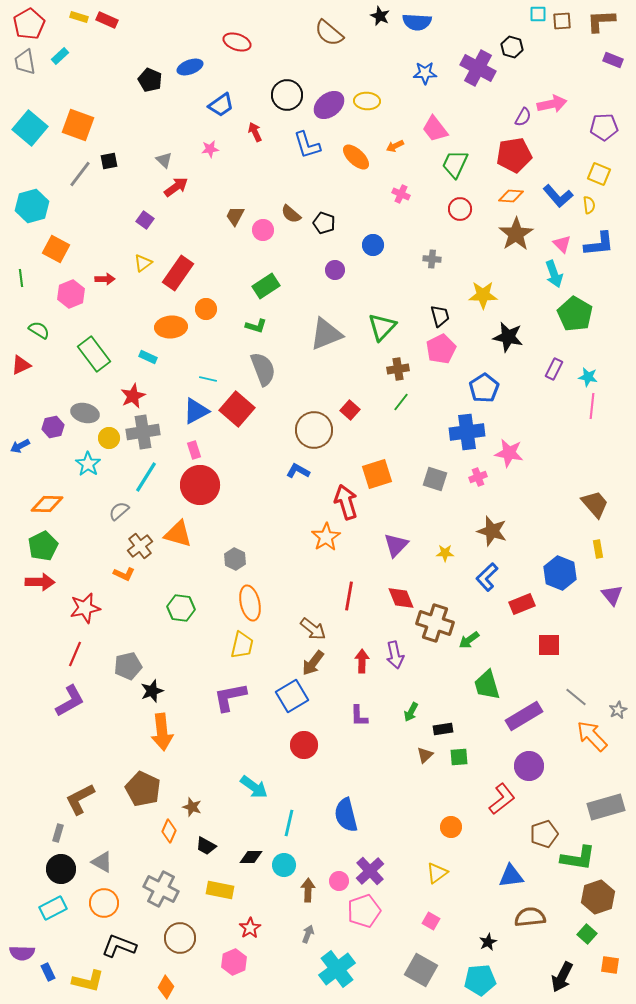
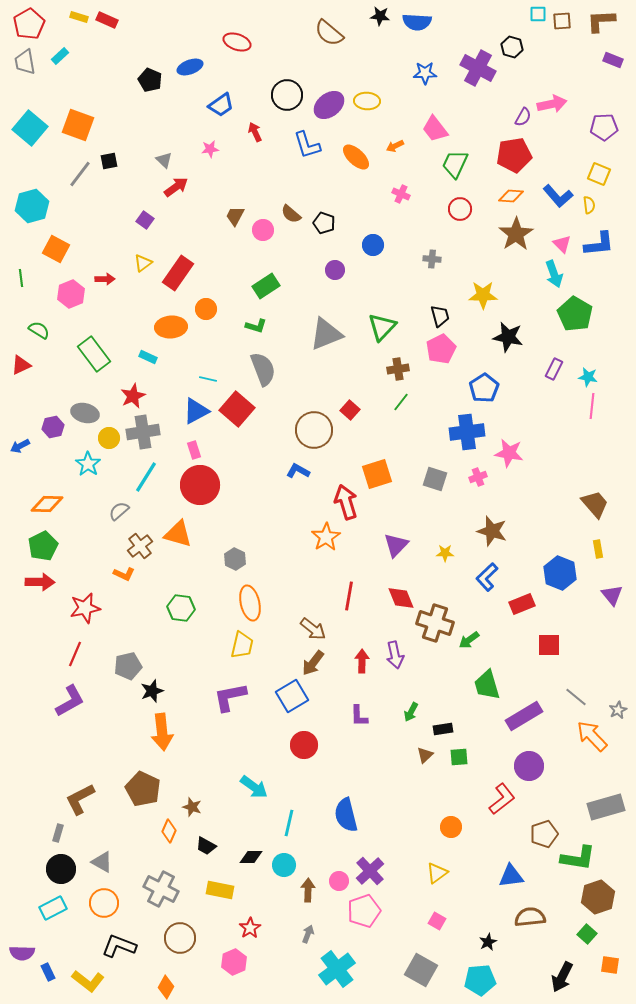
black star at (380, 16): rotated 18 degrees counterclockwise
pink square at (431, 921): moved 6 px right
yellow L-shape at (88, 981): rotated 24 degrees clockwise
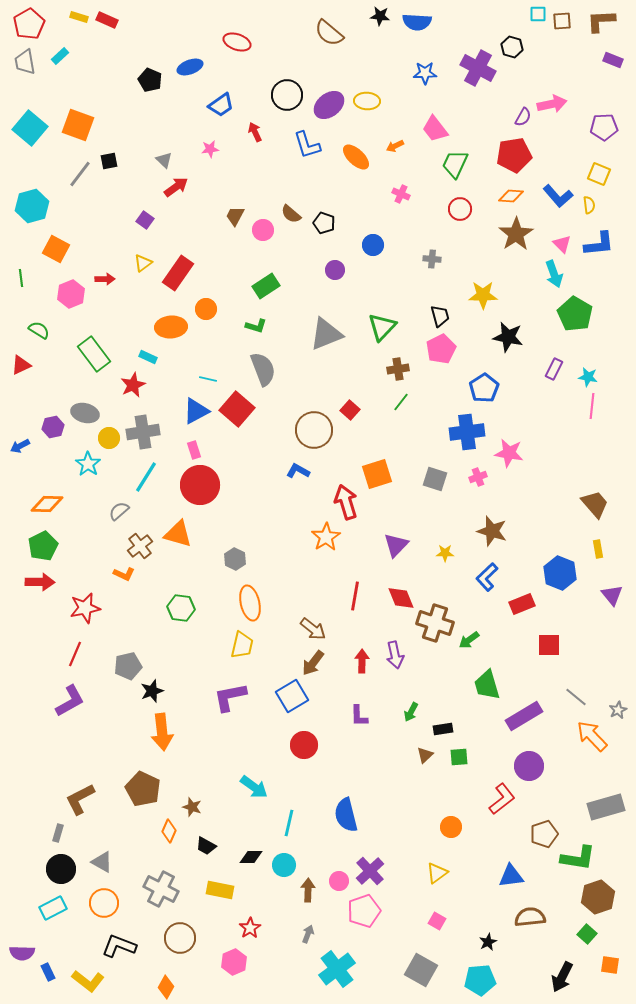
red star at (133, 396): moved 11 px up
red line at (349, 596): moved 6 px right
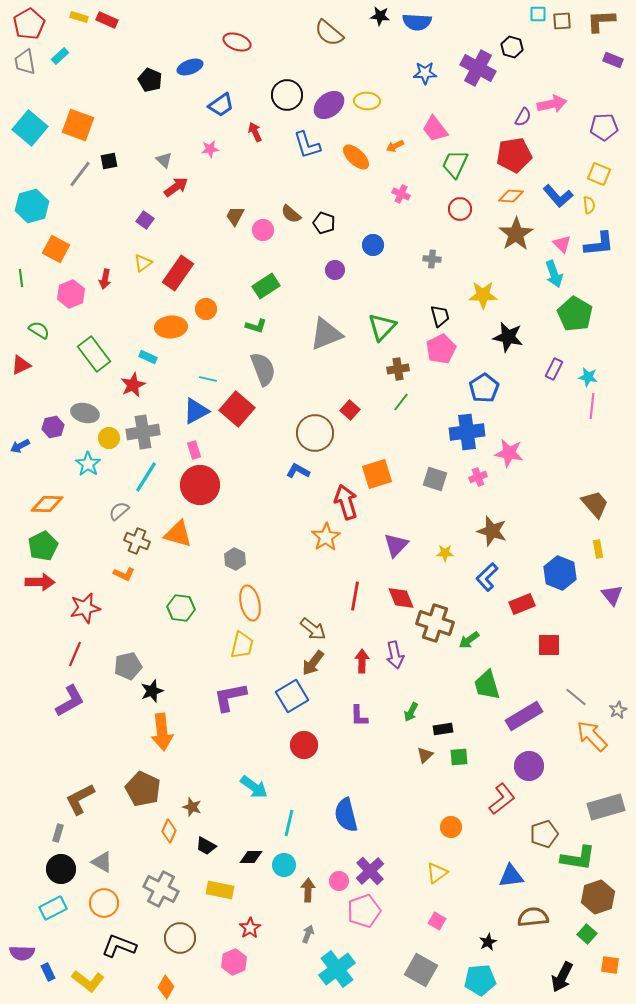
red arrow at (105, 279): rotated 102 degrees clockwise
brown circle at (314, 430): moved 1 px right, 3 px down
brown cross at (140, 546): moved 3 px left, 5 px up; rotated 30 degrees counterclockwise
brown semicircle at (530, 917): moved 3 px right
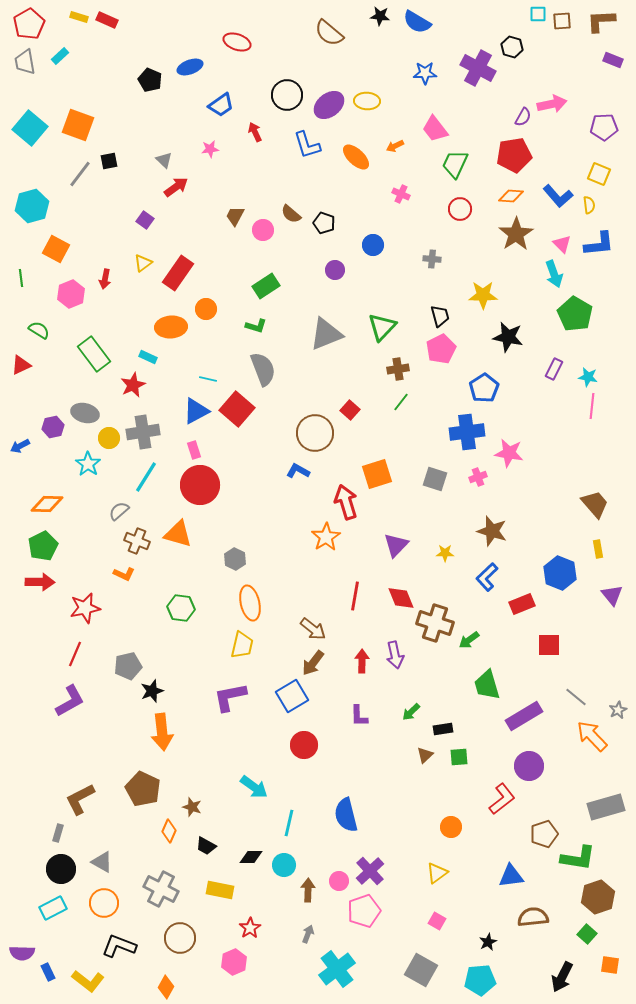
blue semicircle at (417, 22): rotated 28 degrees clockwise
green arrow at (411, 712): rotated 18 degrees clockwise
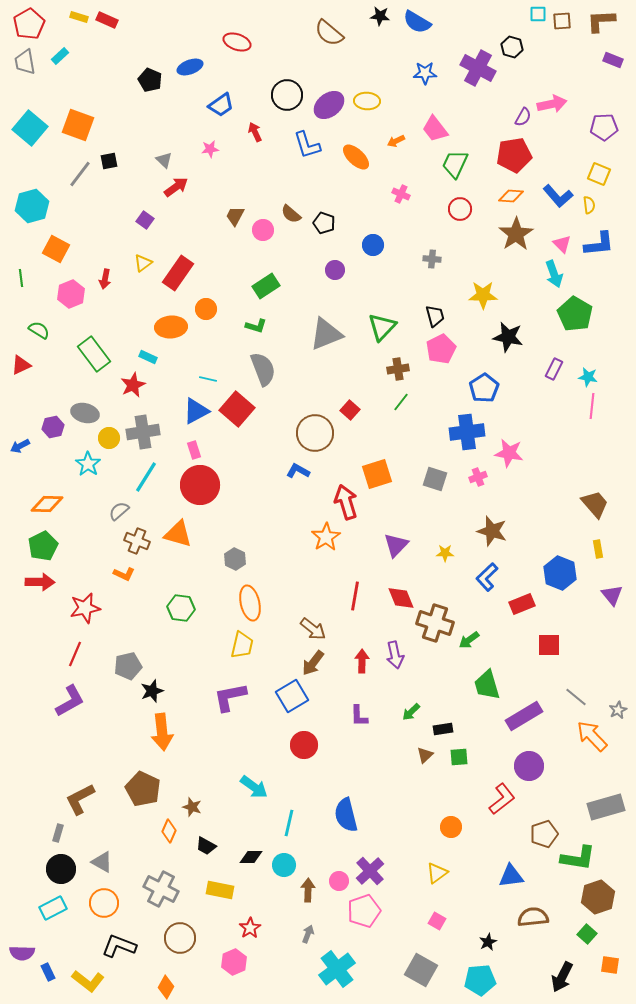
orange arrow at (395, 146): moved 1 px right, 5 px up
black trapezoid at (440, 316): moved 5 px left
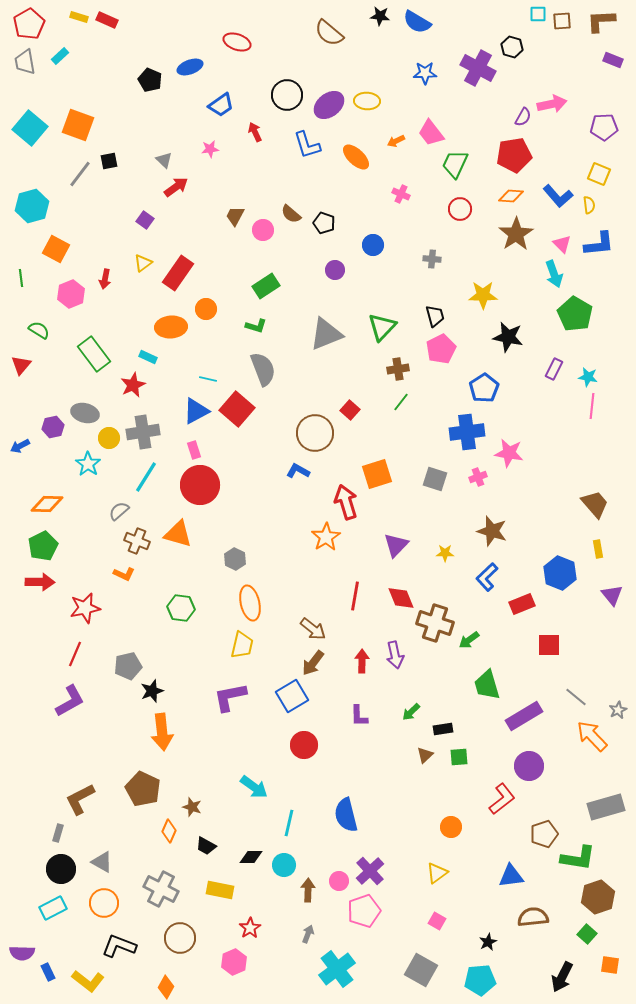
pink trapezoid at (435, 129): moved 4 px left, 4 px down
red triangle at (21, 365): rotated 25 degrees counterclockwise
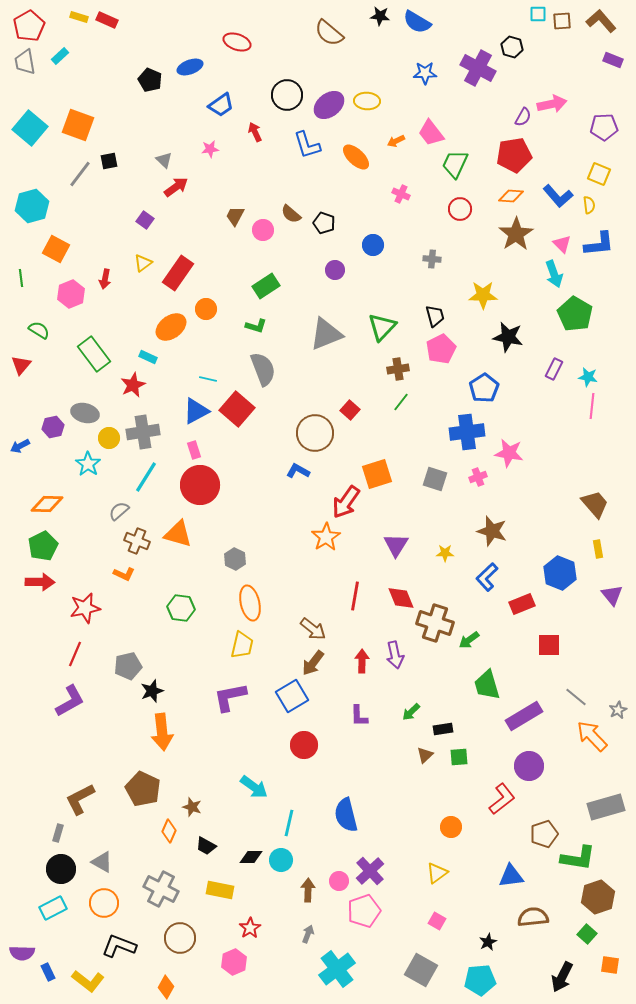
brown L-shape at (601, 21): rotated 52 degrees clockwise
red pentagon at (29, 24): moved 2 px down
orange ellipse at (171, 327): rotated 32 degrees counterclockwise
red arrow at (346, 502): rotated 128 degrees counterclockwise
purple triangle at (396, 545): rotated 12 degrees counterclockwise
cyan circle at (284, 865): moved 3 px left, 5 px up
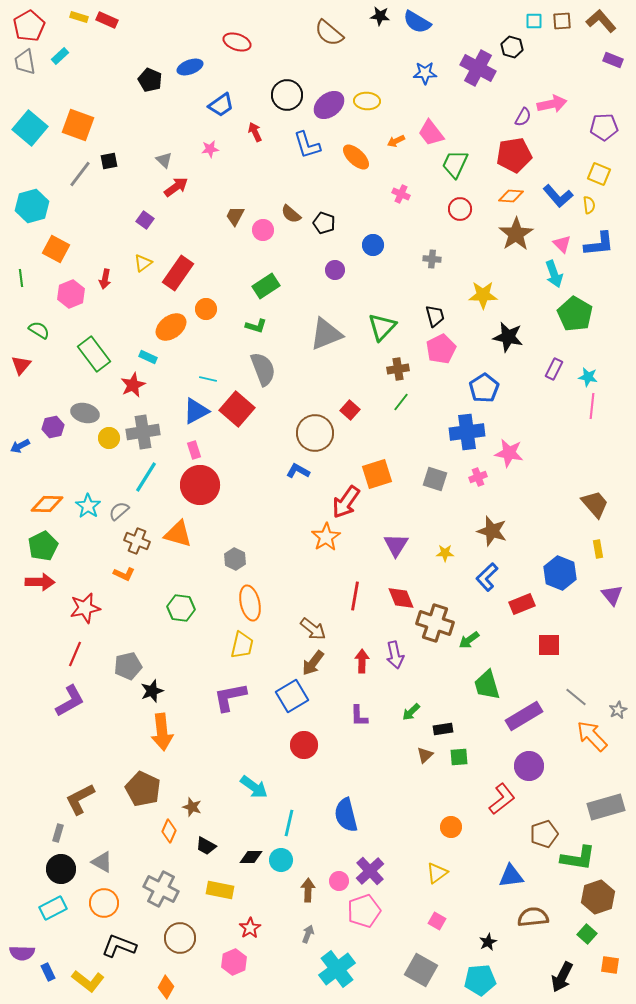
cyan square at (538, 14): moved 4 px left, 7 px down
cyan star at (88, 464): moved 42 px down
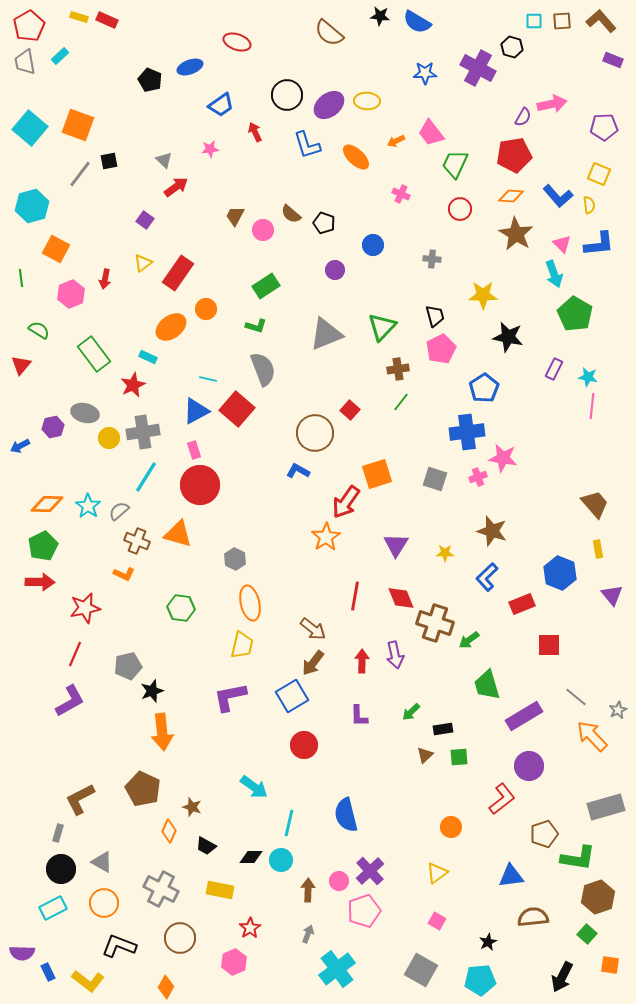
brown star at (516, 234): rotated 8 degrees counterclockwise
pink star at (509, 453): moved 6 px left, 5 px down
